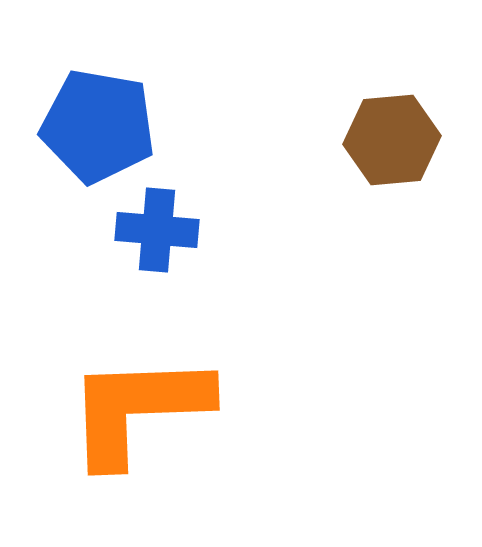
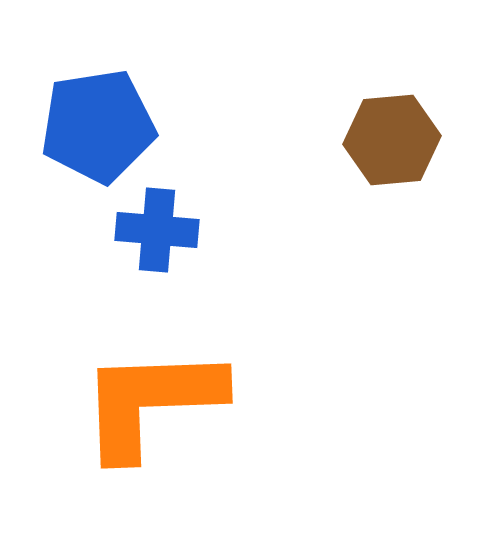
blue pentagon: rotated 19 degrees counterclockwise
orange L-shape: moved 13 px right, 7 px up
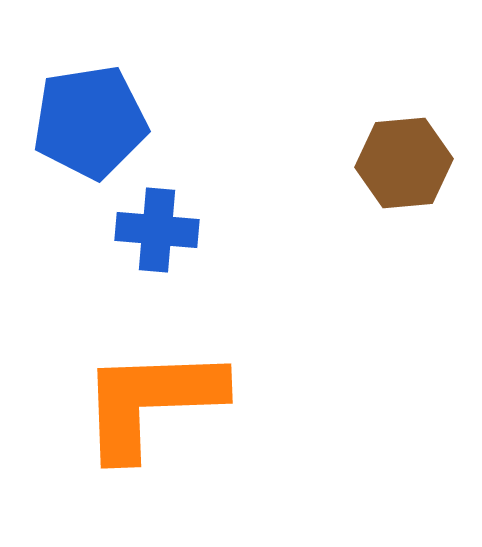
blue pentagon: moved 8 px left, 4 px up
brown hexagon: moved 12 px right, 23 px down
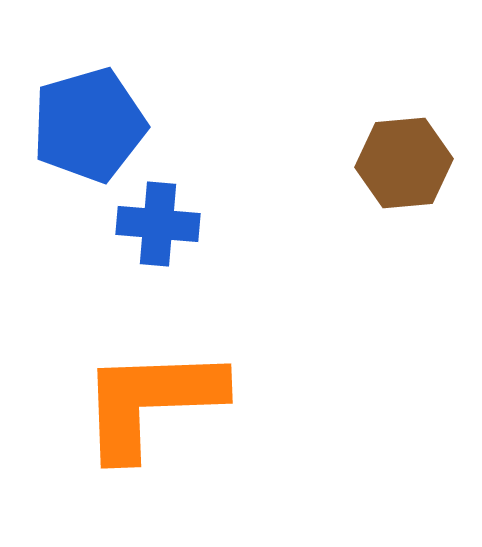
blue pentagon: moved 1 px left, 3 px down; rotated 7 degrees counterclockwise
blue cross: moved 1 px right, 6 px up
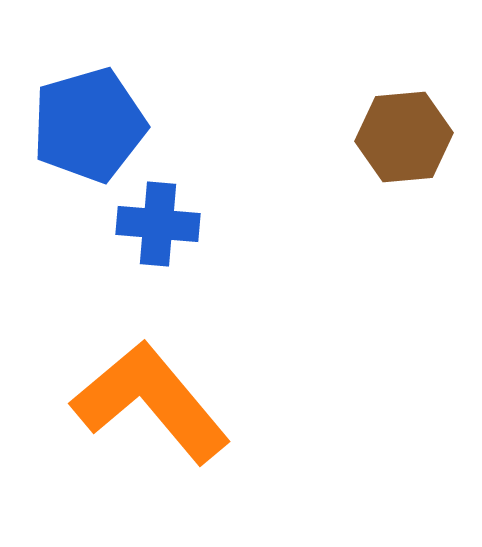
brown hexagon: moved 26 px up
orange L-shape: rotated 52 degrees clockwise
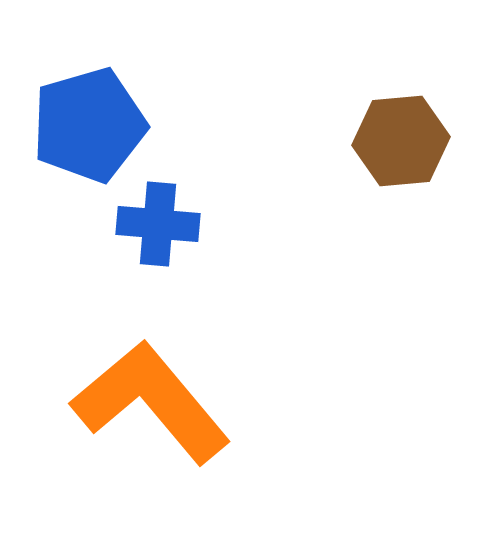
brown hexagon: moved 3 px left, 4 px down
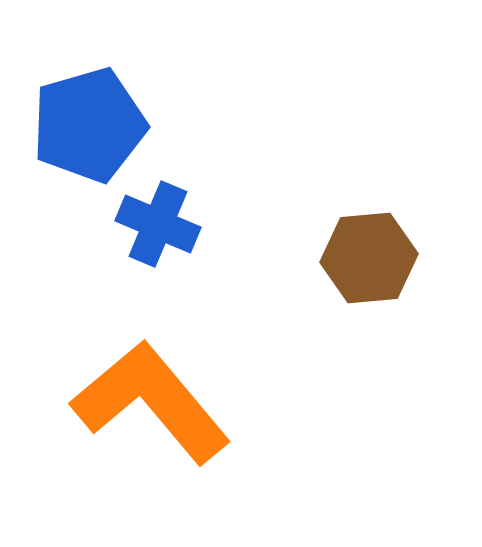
brown hexagon: moved 32 px left, 117 px down
blue cross: rotated 18 degrees clockwise
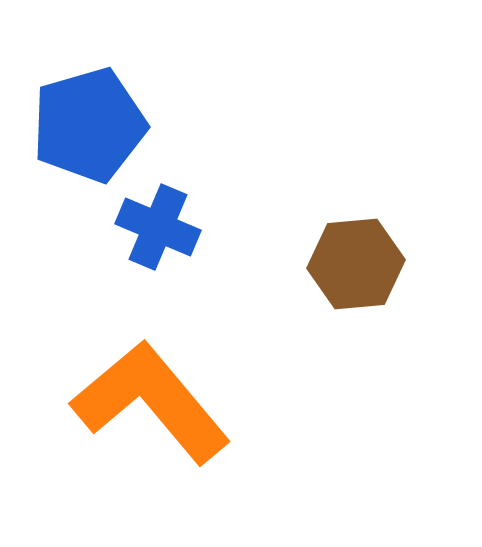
blue cross: moved 3 px down
brown hexagon: moved 13 px left, 6 px down
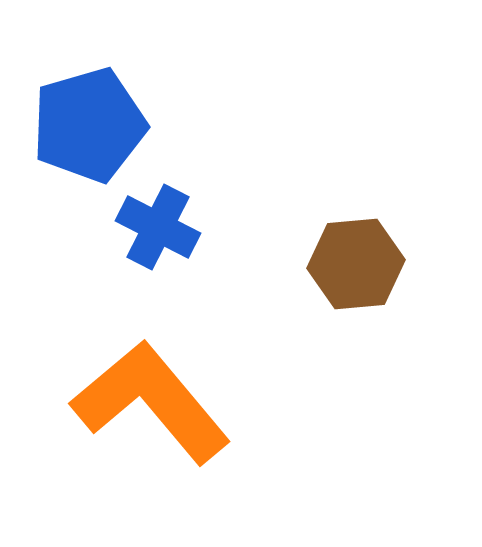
blue cross: rotated 4 degrees clockwise
